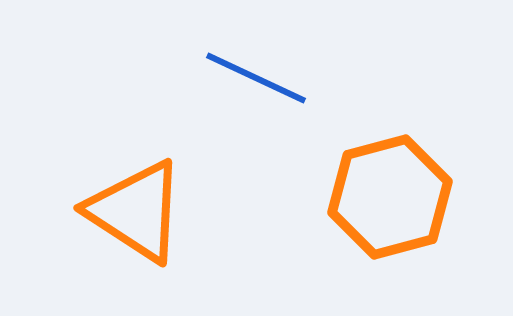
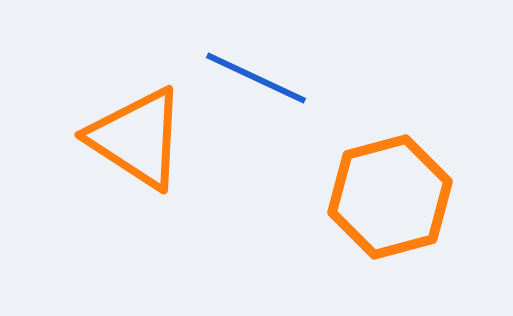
orange triangle: moved 1 px right, 73 px up
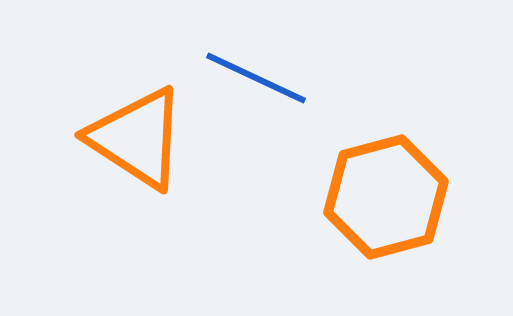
orange hexagon: moved 4 px left
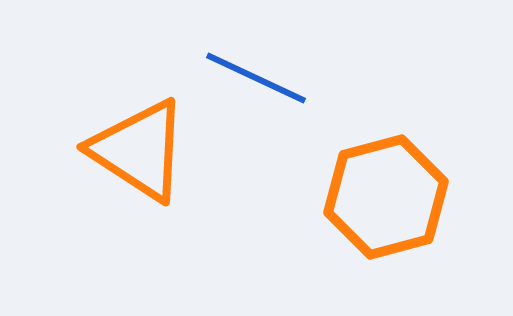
orange triangle: moved 2 px right, 12 px down
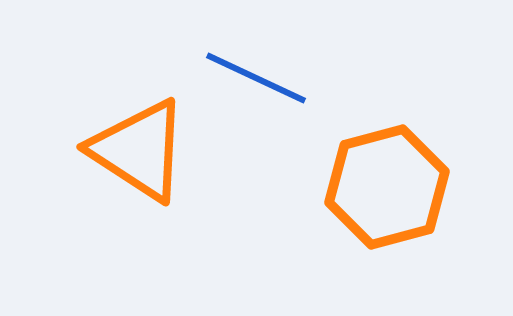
orange hexagon: moved 1 px right, 10 px up
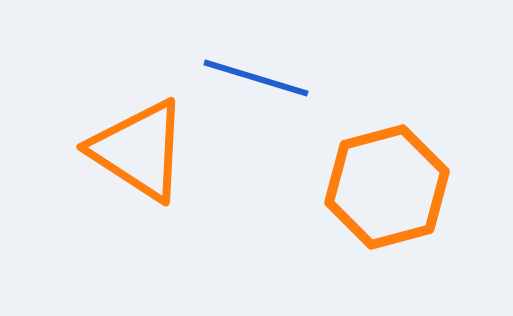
blue line: rotated 8 degrees counterclockwise
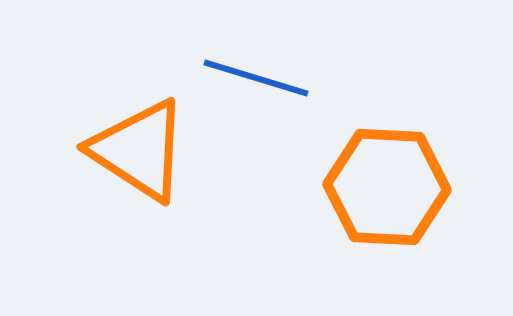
orange hexagon: rotated 18 degrees clockwise
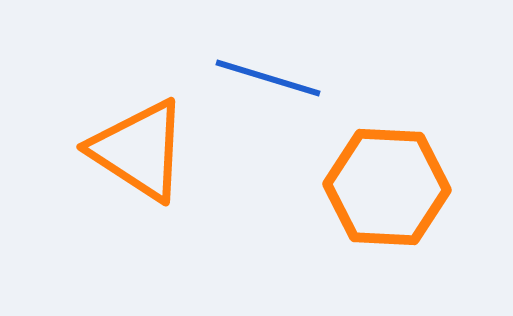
blue line: moved 12 px right
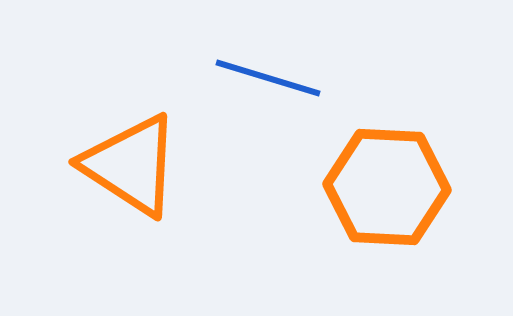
orange triangle: moved 8 px left, 15 px down
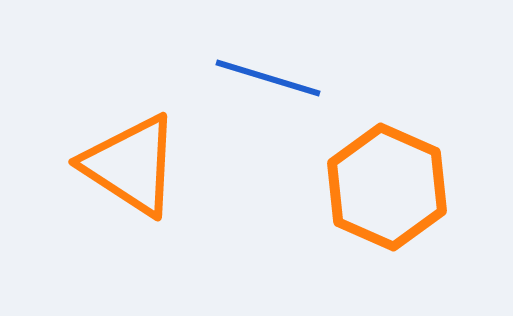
orange hexagon: rotated 21 degrees clockwise
